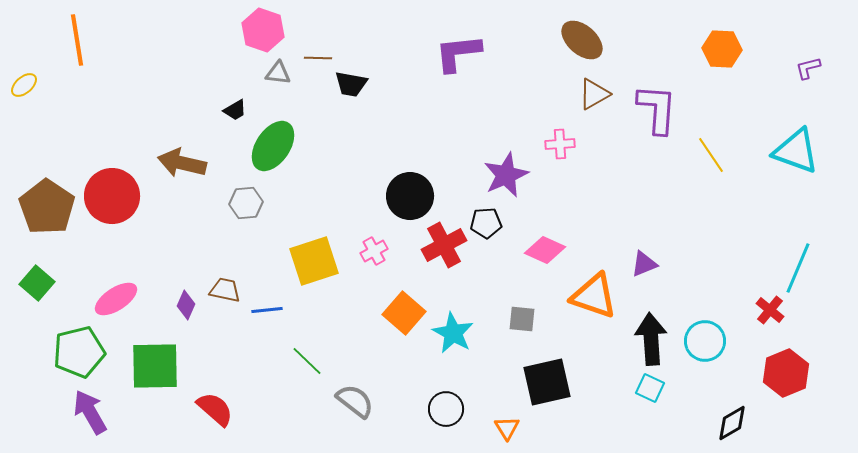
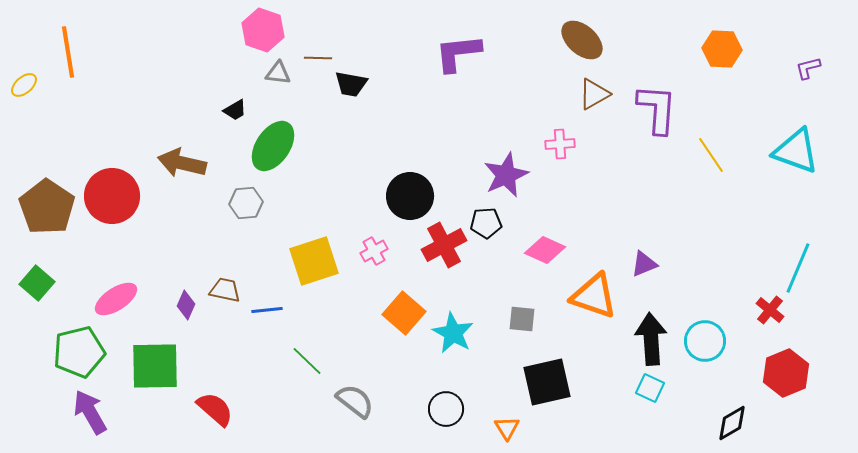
orange line at (77, 40): moved 9 px left, 12 px down
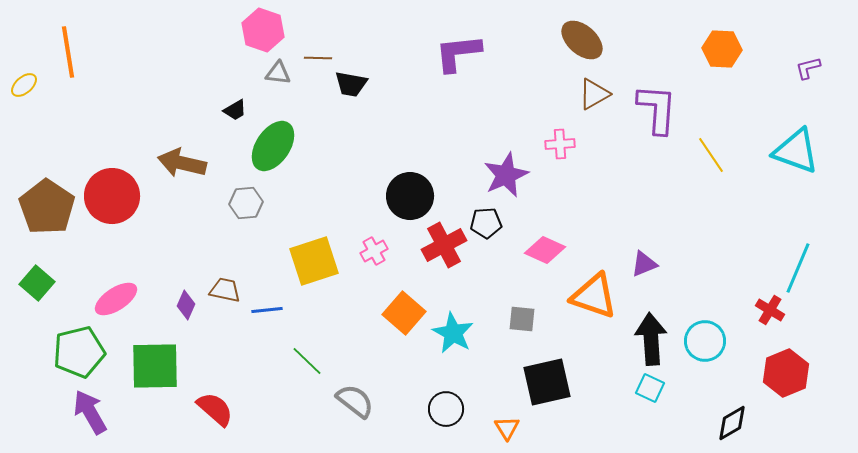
red cross at (770, 310): rotated 8 degrees counterclockwise
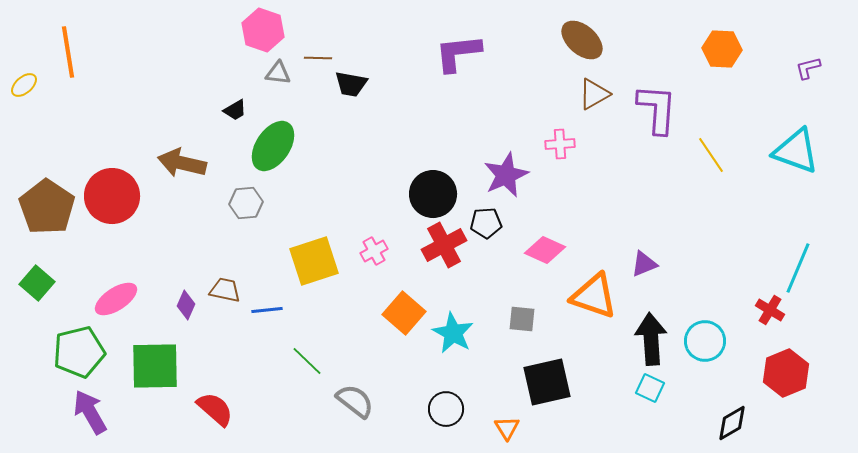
black circle at (410, 196): moved 23 px right, 2 px up
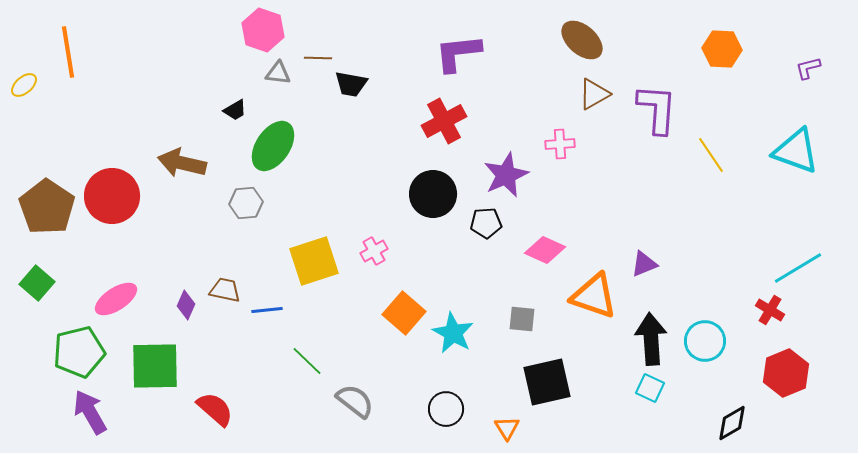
red cross at (444, 245): moved 124 px up
cyan line at (798, 268): rotated 36 degrees clockwise
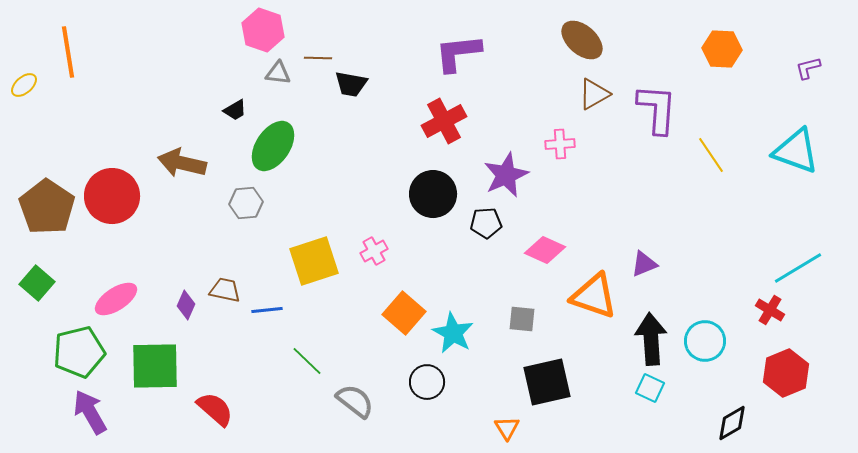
black circle at (446, 409): moved 19 px left, 27 px up
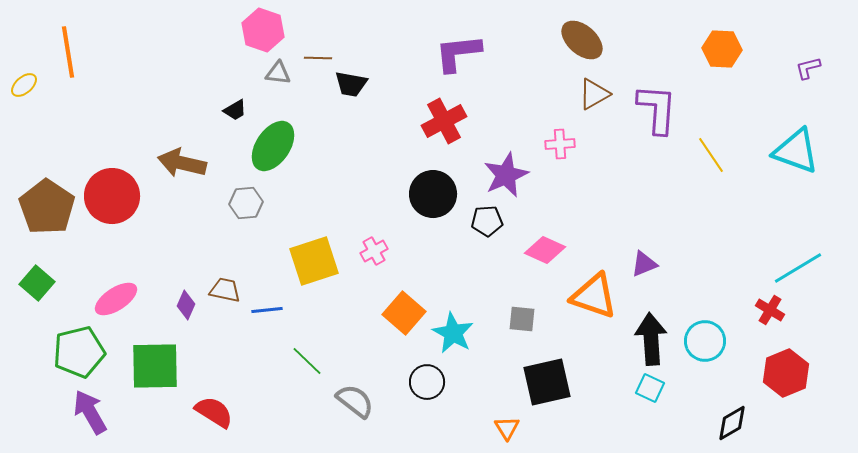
black pentagon at (486, 223): moved 1 px right, 2 px up
red semicircle at (215, 409): moved 1 px left, 3 px down; rotated 9 degrees counterclockwise
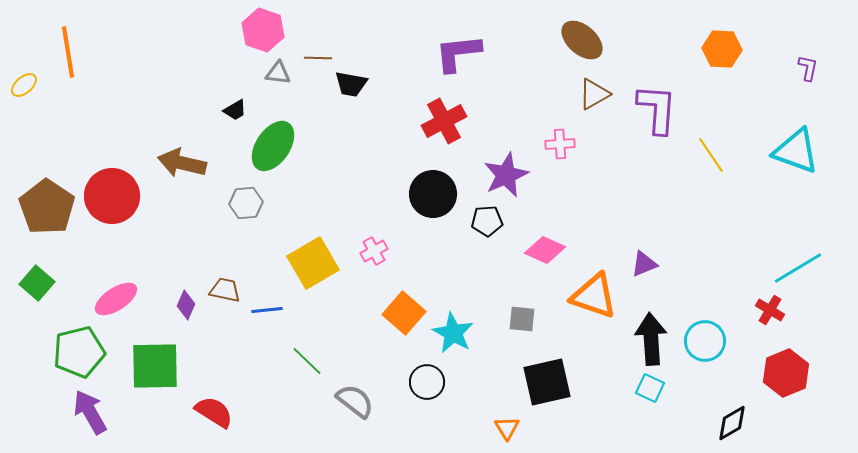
purple L-shape at (808, 68): rotated 116 degrees clockwise
yellow square at (314, 261): moved 1 px left, 2 px down; rotated 12 degrees counterclockwise
